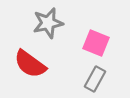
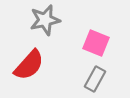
gray star: moved 3 px left, 3 px up
red semicircle: moved 1 px left, 1 px down; rotated 84 degrees counterclockwise
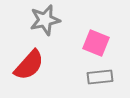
gray rectangle: moved 5 px right, 2 px up; rotated 55 degrees clockwise
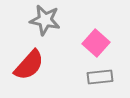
gray star: rotated 24 degrees clockwise
pink square: rotated 20 degrees clockwise
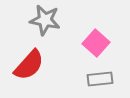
gray rectangle: moved 2 px down
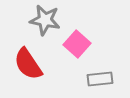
pink square: moved 19 px left, 1 px down
red semicircle: moved 1 px left, 1 px up; rotated 104 degrees clockwise
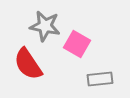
gray star: moved 6 px down
pink square: rotated 12 degrees counterclockwise
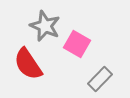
gray star: rotated 12 degrees clockwise
gray rectangle: rotated 40 degrees counterclockwise
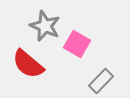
red semicircle: rotated 16 degrees counterclockwise
gray rectangle: moved 1 px right, 2 px down
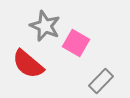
pink square: moved 1 px left, 1 px up
